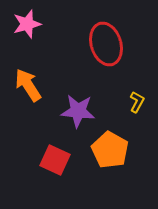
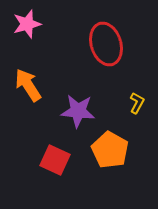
yellow L-shape: moved 1 px down
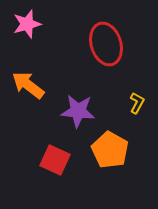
orange arrow: rotated 20 degrees counterclockwise
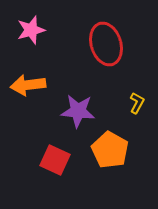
pink star: moved 4 px right, 6 px down
orange arrow: rotated 44 degrees counterclockwise
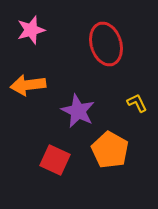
yellow L-shape: rotated 55 degrees counterclockwise
purple star: rotated 20 degrees clockwise
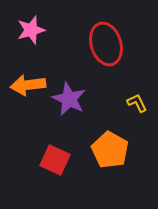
purple star: moved 9 px left, 12 px up
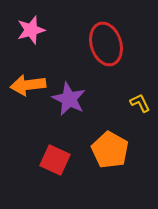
yellow L-shape: moved 3 px right
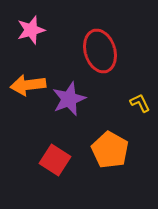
red ellipse: moved 6 px left, 7 px down
purple star: rotated 24 degrees clockwise
red square: rotated 8 degrees clockwise
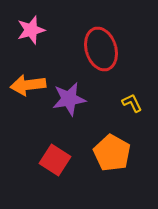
red ellipse: moved 1 px right, 2 px up
purple star: rotated 12 degrees clockwise
yellow L-shape: moved 8 px left
orange pentagon: moved 2 px right, 3 px down
